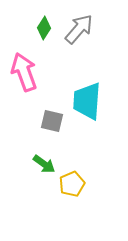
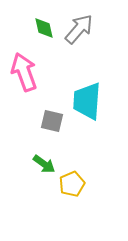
green diamond: rotated 45 degrees counterclockwise
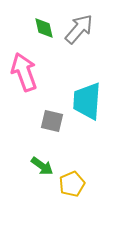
green arrow: moved 2 px left, 2 px down
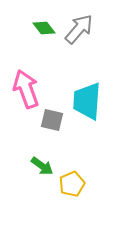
green diamond: rotated 25 degrees counterclockwise
pink arrow: moved 2 px right, 17 px down
gray square: moved 1 px up
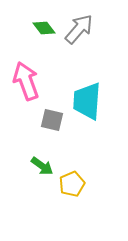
pink arrow: moved 8 px up
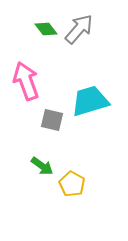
green diamond: moved 2 px right, 1 px down
cyan trapezoid: moved 3 px right; rotated 69 degrees clockwise
yellow pentagon: rotated 20 degrees counterclockwise
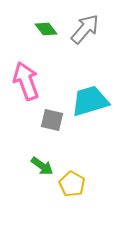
gray arrow: moved 6 px right
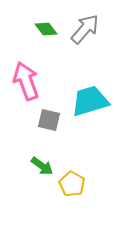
gray square: moved 3 px left
